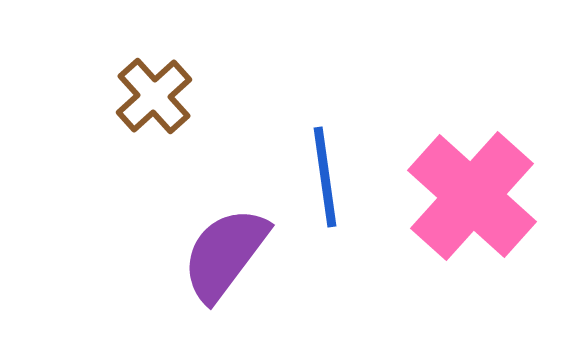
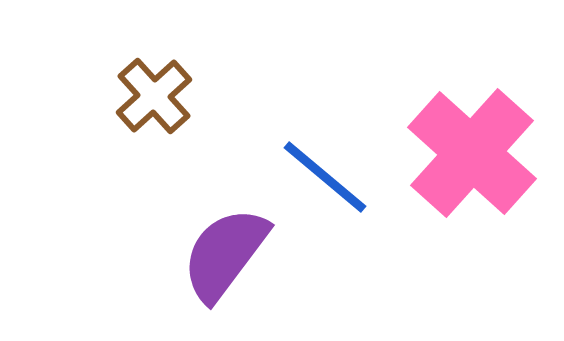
blue line: rotated 42 degrees counterclockwise
pink cross: moved 43 px up
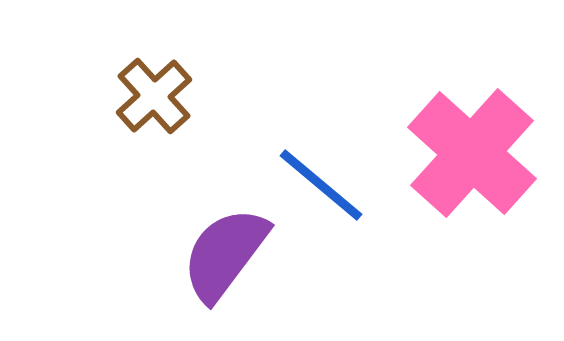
blue line: moved 4 px left, 8 px down
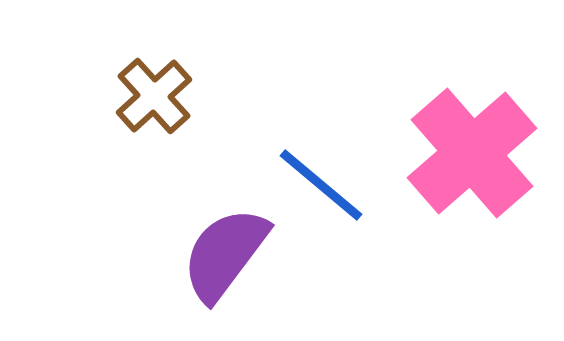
pink cross: rotated 7 degrees clockwise
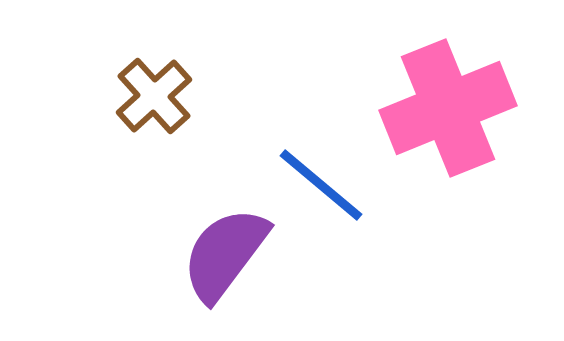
pink cross: moved 24 px left, 45 px up; rotated 19 degrees clockwise
